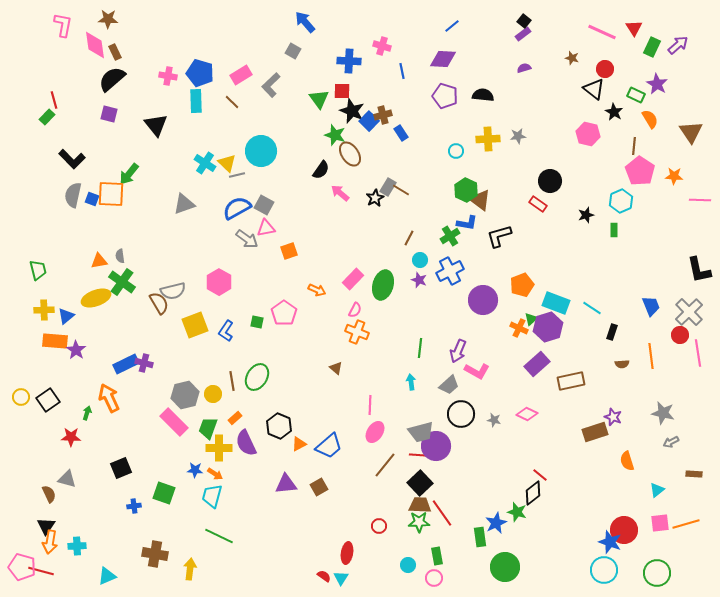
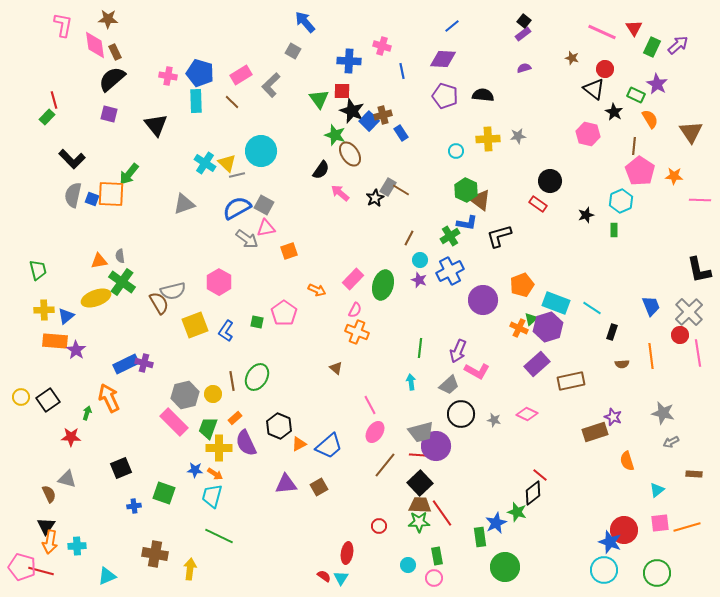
pink line at (370, 405): rotated 30 degrees counterclockwise
orange line at (686, 524): moved 1 px right, 3 px down
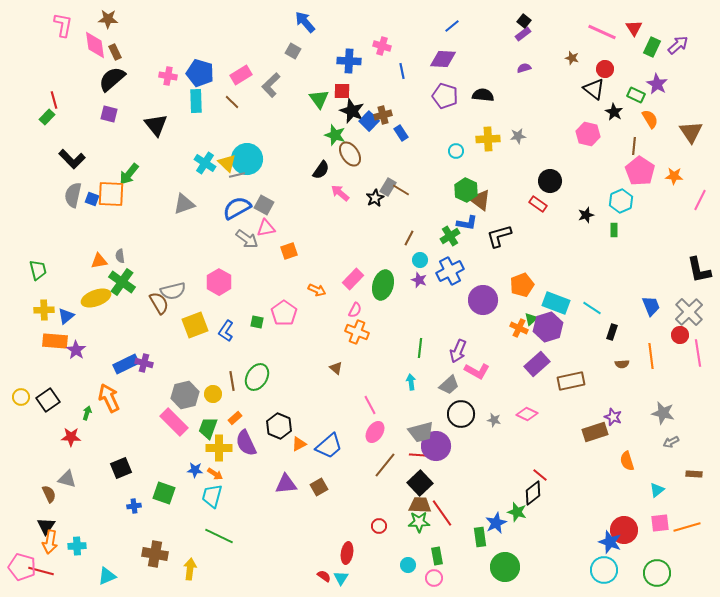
cyan circle at (261, 151): moved 14 px left, 8 px down
pink line at (700, 200): rotated 65 degrees counterclockwise
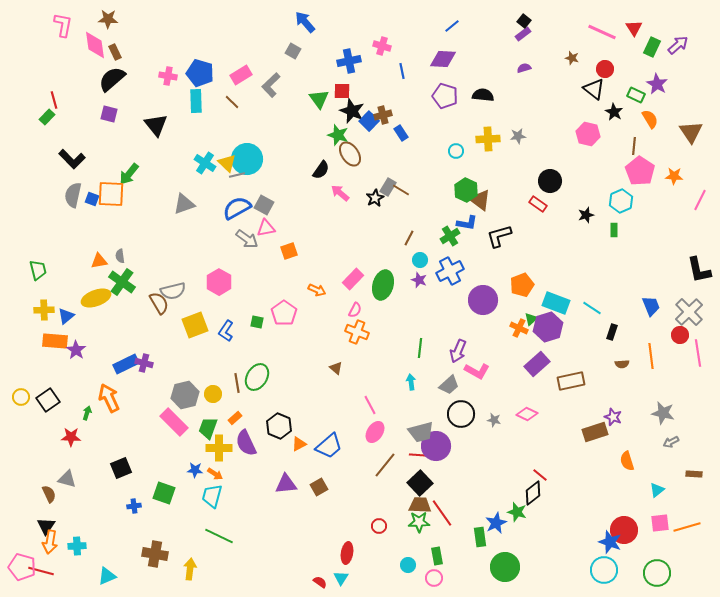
blue cross at (349, 61): rotated 15 degrees counterclockwise
green star at (335, 135): moved 3 px right
brown line at (232, 381): moved 5 px right, 2 px down
red semicircle at (324, 576): moved 4 px left, 6 px down
